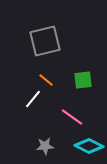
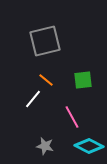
pink line: rotated 25 degrees clockwise
gray star: rotated 18 degrees clockwise
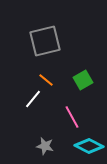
green square: rotated 24 degrees counterclockwise
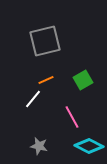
orange line: rotated 63 degrees counterclockwise
gray star: moved 6 px left
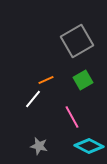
gray square: moved 32 px right; rotated 16 degrees counterclockwise
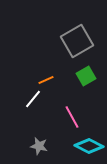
green square: moved 3 px right, 4 px up
